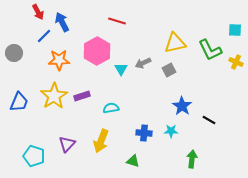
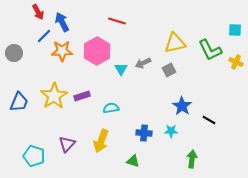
orange star: moved 3 px right, 9 px up
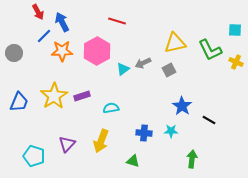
cyan triangle: moved 2 px right; rotated 24 degrees clockwise
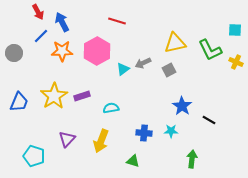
blue line: moved 3 px left
purple triangle: moved 5 px up
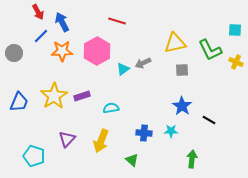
gray square: moved 13 px right; rotated 24 degrees clockwise
green triangle: moved 1 px left, 1 px up; rotated 24 degrees clockwise
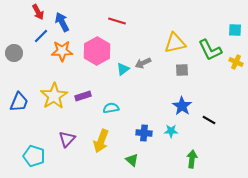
purple rectangle: moved 1 px right
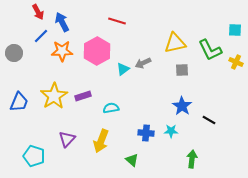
blue cross: moved 2 px right
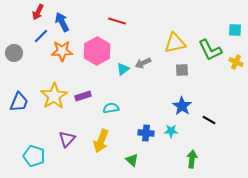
red arrow: rotated 56 degrees clockwise
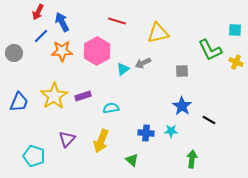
yellow triangle: moved 17 px left, 10 px up
gray square: moved 1 px down
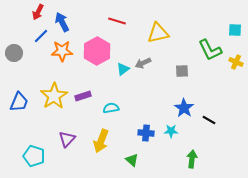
blue star: moved 2 px right, 2 px down
